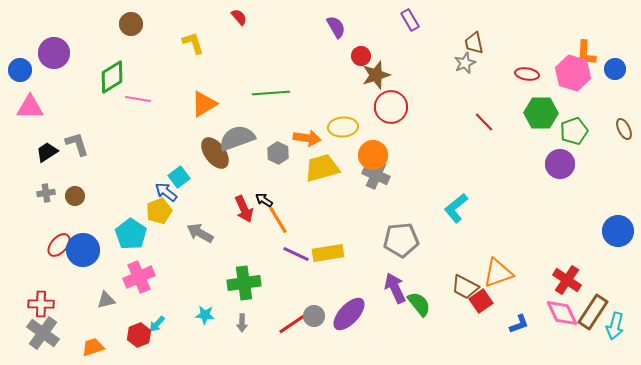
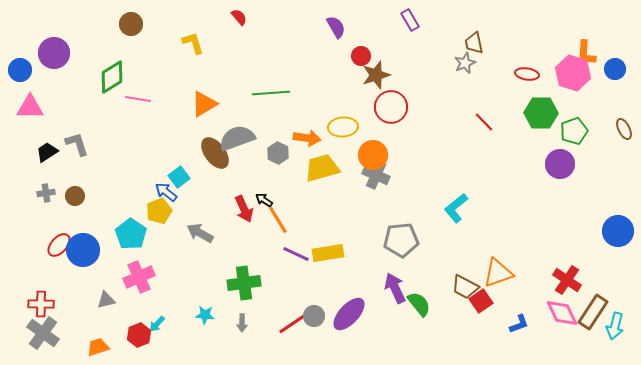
orange trapezoid at (93, 347): moved 5 px right
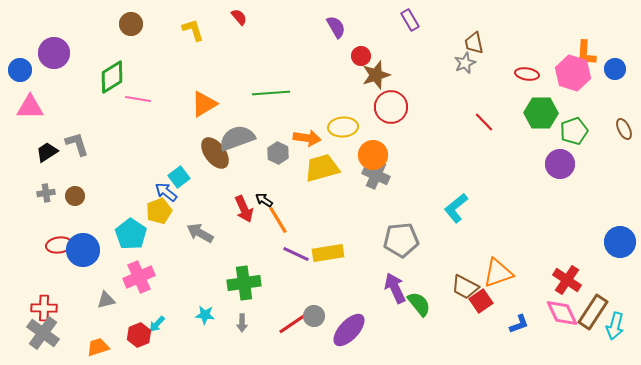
yellow L-shape at (193, 43): moved 13 px up
blue circle at (618, 231): moved 2 px right, 11 px down
red ellipse at (59, 245): rotated 40 degrees clockwise
red cross at (41, 304): moved 3 px right, 4 px down
purple ellipse at (349, 314): moved 16 px down
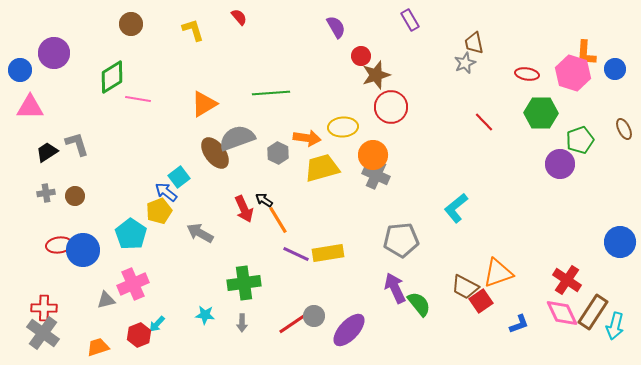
green pentagon at (574, 131): moved 6 px right, 9 px down
pink cross at (139, 277): moved 6 px left, 7 px down
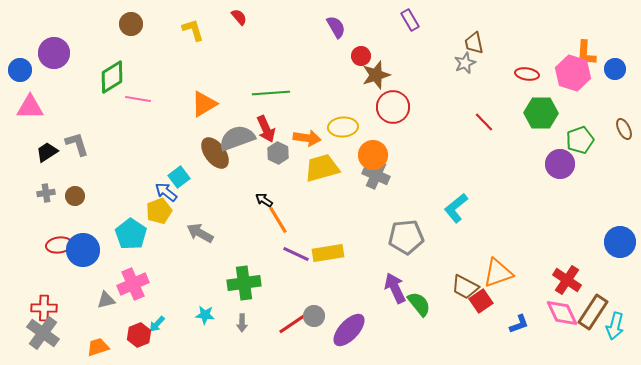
red circle at (391, 107): moved 2 px right
red arrow at (244, 209): moved 22 px right, 80 px up
gray pentagon at (401, 240): moved 5 px right, 3 px up
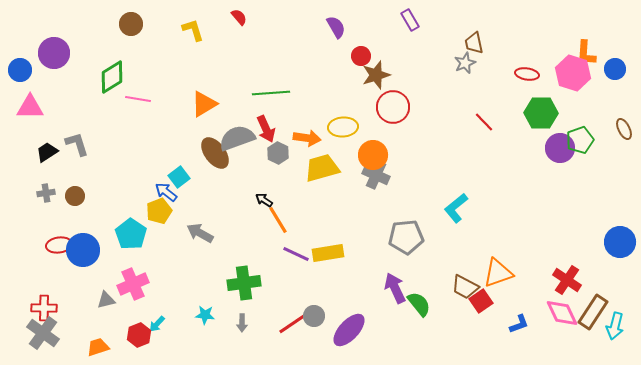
purple circle at (560, 164): moved 16 px up
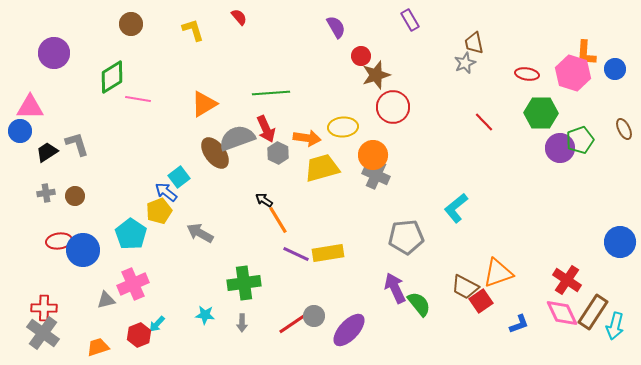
blue circle at (20, 70): moved 61 px down
red ellipse at (59, 245): moved 4 px up
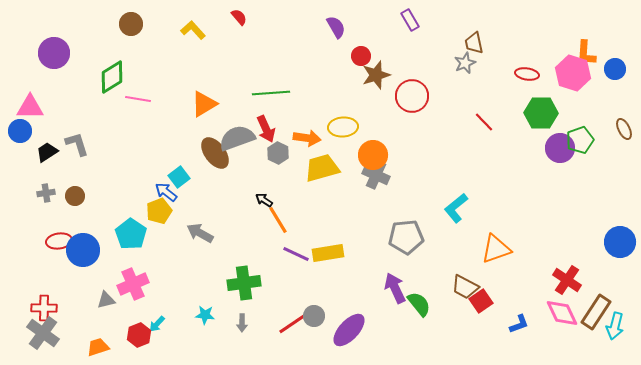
yellow L-shape at (193, 30): rotated 25 degrees counterclockwise
red circle at (393, 107): moved 19 px right, 11 px up
orange triangle at (498, 273): moved 2 px left, 24 px up
brown rectangle at (593, 312): moved 3 px right
